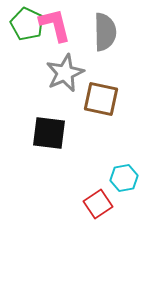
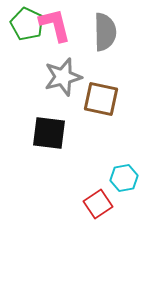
gray star: moved 2 px left, 4 px down; rotated 9 degrees clockwise
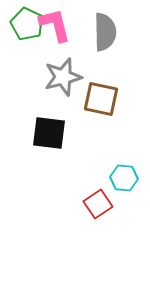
cyan hexagon: rotated 16 degrees clockwise
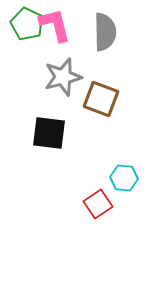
brown square: rotated 9 degrees clockwise
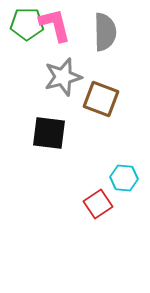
green pentagon: rotated 24 degrees counterclockwise
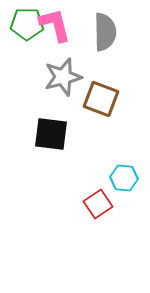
black square: moved 2 px right, 1 px down
